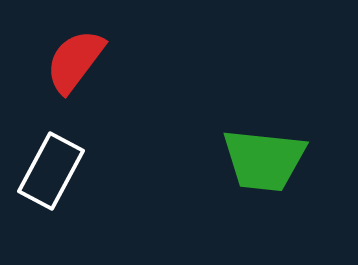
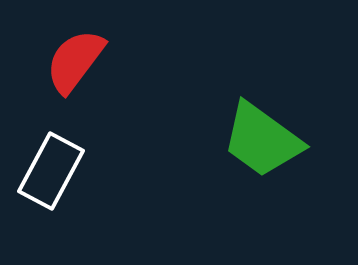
green trapezoid: moved 2 px left, 20 px up; rotated 30 degrees clockwise
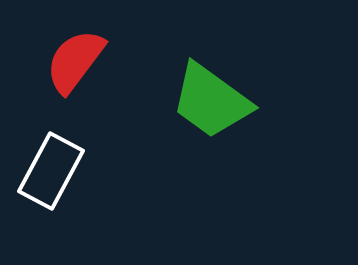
green trapezoid: moved 51 px left, 39 px up
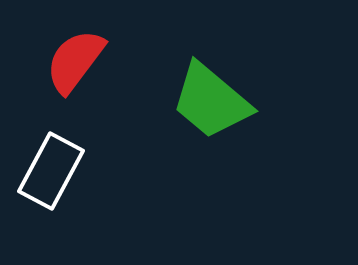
green trapezoid: rotated 4 degrees clockwise
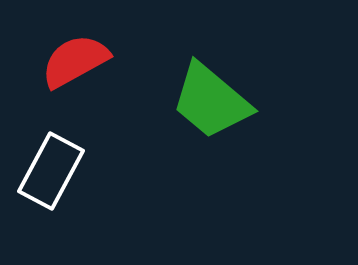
red semicircle: rotated 24 degrees clockwise
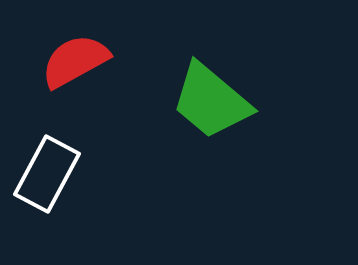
white rectangle: moved 4 px left, 3 px down
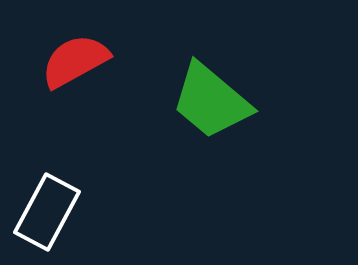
white rectangle: moved 38 px down
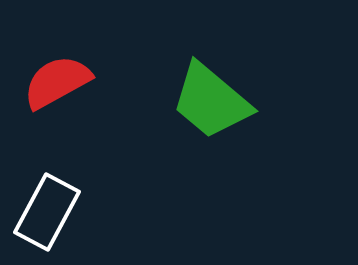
red semicircle: moved 18 px left, 21 px down
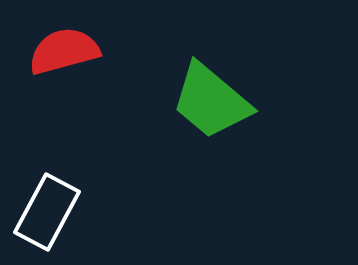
red semicircle: moved 7 px right, 31 px up; rotated 14 degrees clockwise
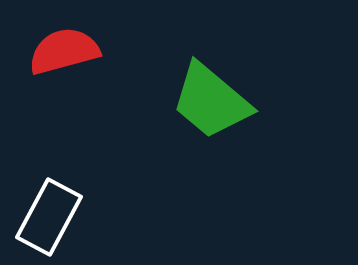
white rectangle: moved 2 px right, 5 px down
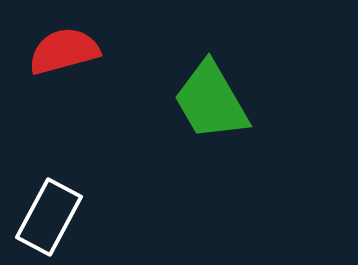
green trapezoid: rotated 20 degrees clockwise
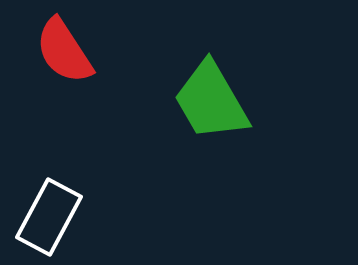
red semicircle: rotated 108 degrees counterclockwise
